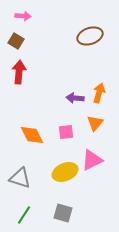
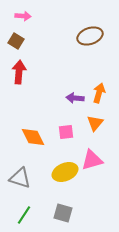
orange diamond: moved 1 px right, 2 px down
pink triangle: rotated 10 degrees clockwise
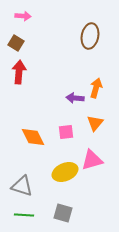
brown ellipse: rotated 60 degrees counterclockwise
brown square: moved 2 px down
orange arrow: moved 3 px left, 5 px up
gray triangle: moved 2 px right, 8 px down
green line: rotated 60 degrees clockwise
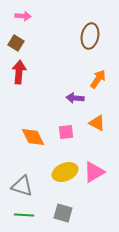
orange arrow: moved 2 px right, 9 px up; rotated 18 degrees clockwise
orange triangle: moved 2 px right; rotated 42 degrees counterclockwise
pink triangle: moved 2 px right, 12 px down; rotated 15 degrees counterclockwise
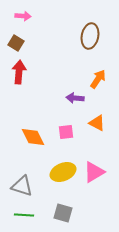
yellow ellipse: moved 2 px left
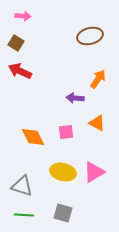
brown ellipse: rotated 65 degrees clockwise
red arrow: moved 1 px right, 1 px up; rotated 70 degrees counterclockwise
yellow ellipse: rotated 35 degrees clockwise
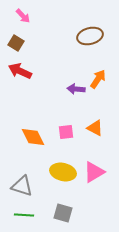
pink arrow: rotated 42 degrees clockwise
purple arrow: moved 1 px right, 9 px up
orange triangle: moved 2 px left, 5 px down
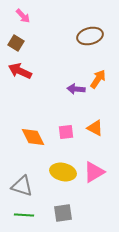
gray square: rotated 24 degrees counterclockwise
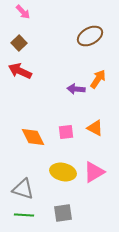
pink arrow: moved 4 px up
brown ellipse: rotated 15 degrees counterclockwise
brown square: moved 3 px right; rotated 14 degrees clockwise
gray triangle: moved 1 px right, 3 px down
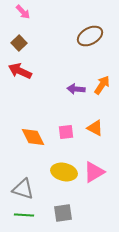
orange arrow: moved 4 px right, 6 px down
yellow ellipse: moved 1 px right
